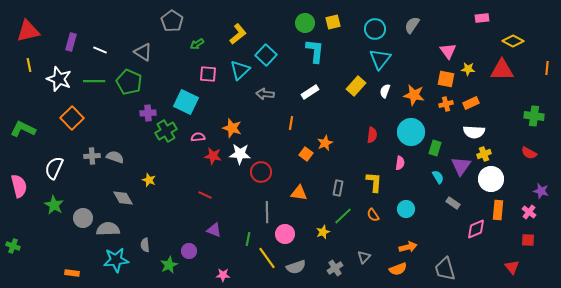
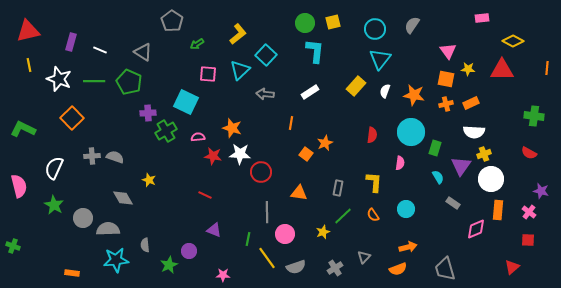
red triangle at (512, 267): rotated 28 degrees clockwise
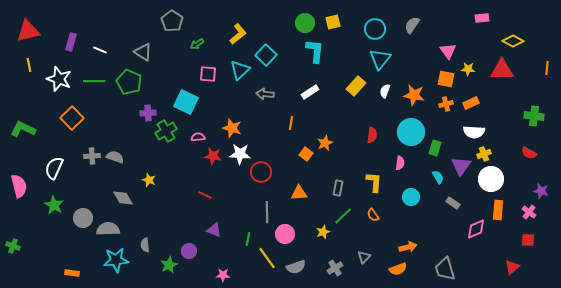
orange triangle at (299, 193): rotated 12 degrees counterclockwise
cyan circle at (406, 209): moved 5 px right, 12 px up
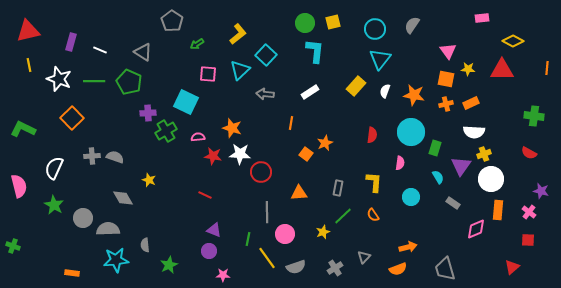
purple circle at (189, 251): moved 20 px right
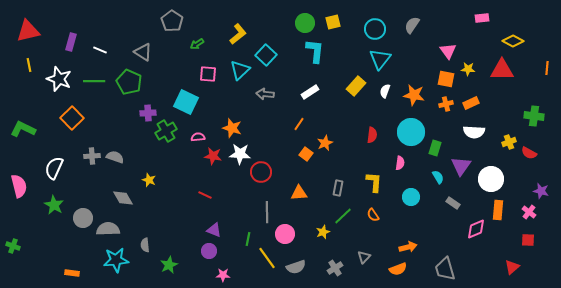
orange line at (291, 123): moved 8 px right, 1 px down; rotated 24 degrees clockwise
yellow cross at (484, 154): moved 25 px right, 12 px up
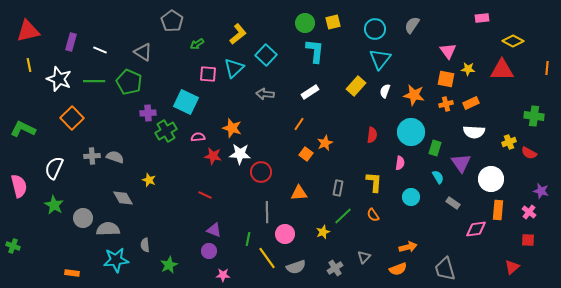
cyan triangle at (240, 70): moved 6 px left, 2 px up
purple triangle at (461, 166): moved 3 px up; rotated 10 degrees counterclockwise
pink diamond at (476, 229): rotated 15 degrees clockwise
